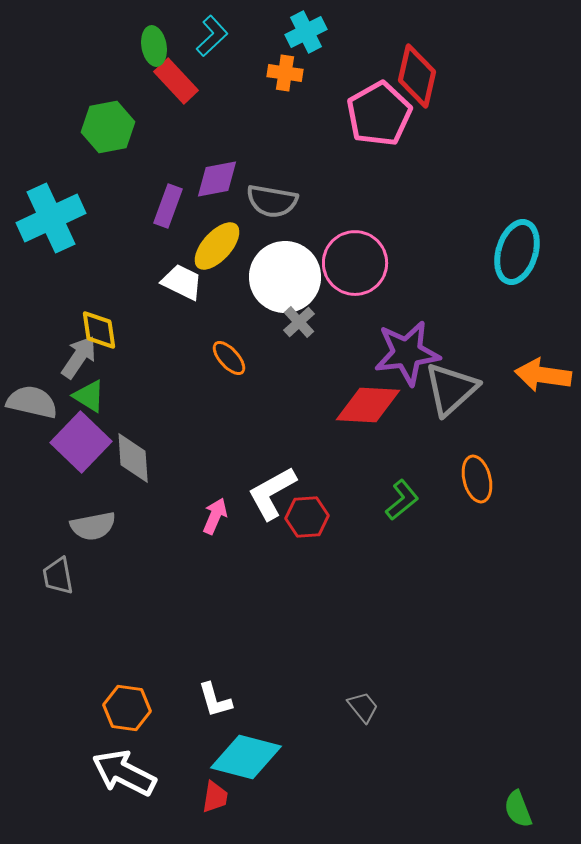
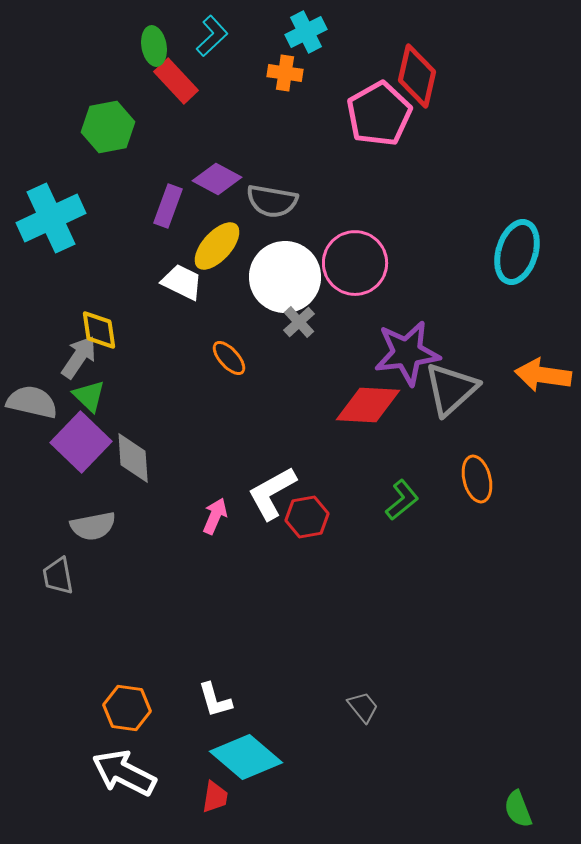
purple diamond at (217, 179): rotated 39 degrees clockwise
green triangle at (89, 396): rotated 12 degrees clockwise
red hexagon at (307, 517): rotated 6 degrees counterclockwise
cyan diamond at (246, 757): rotated 26 degrees clockwise
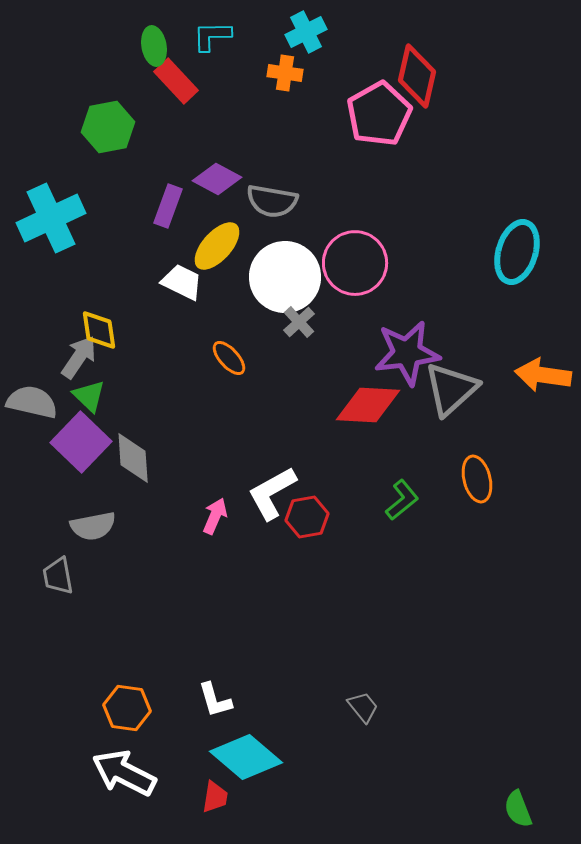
cyan L-shape at (212, 36): rotated 138 degrees counterclockwise
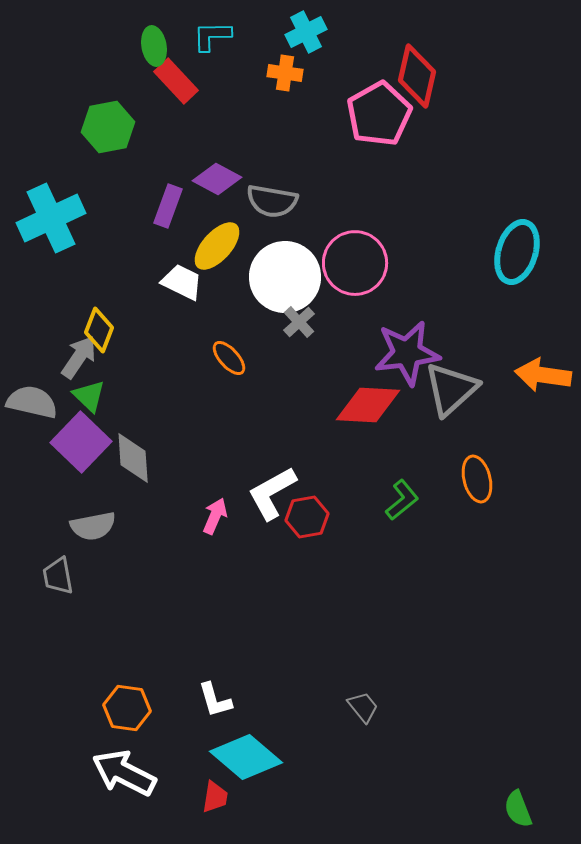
yellow diamond at (99, 330): rotated 30 degrees clockwise
